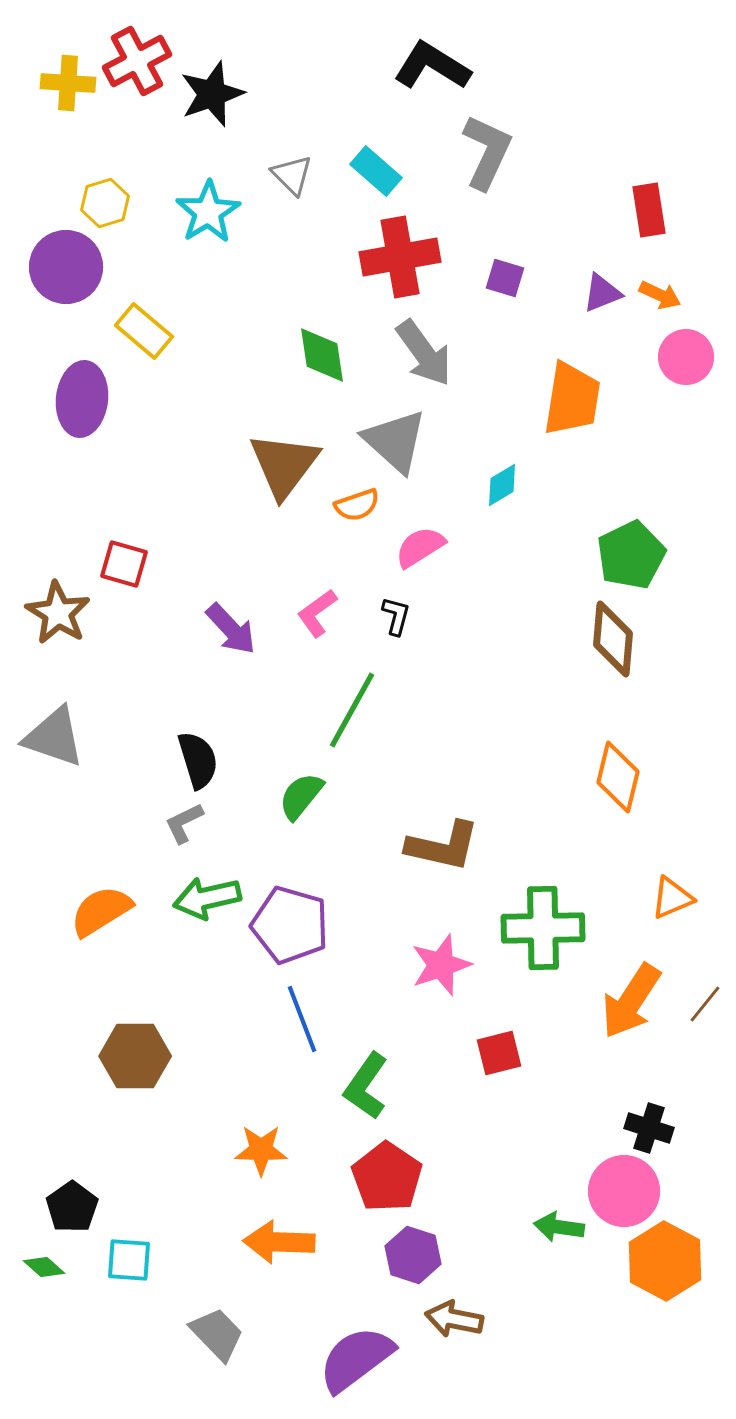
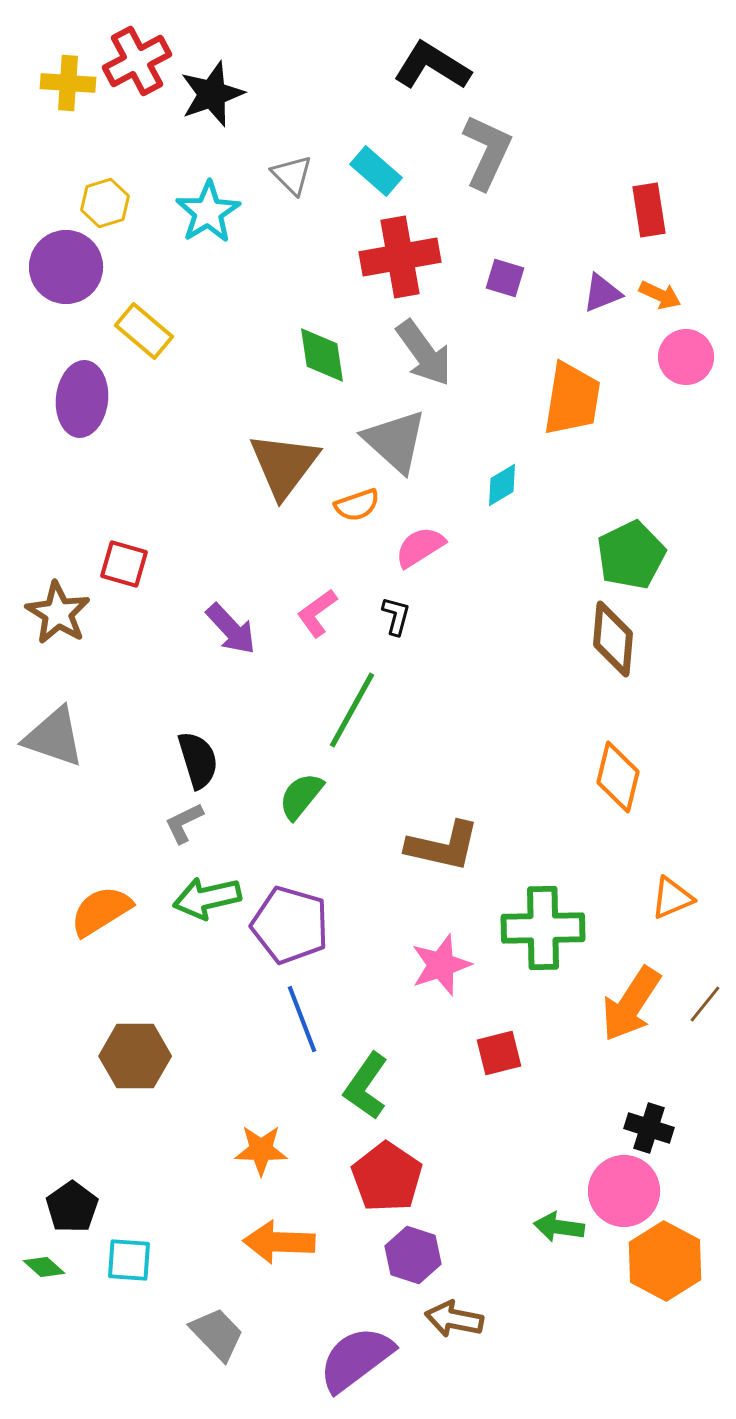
orange arrow at (631, 1001): moved 3 px down
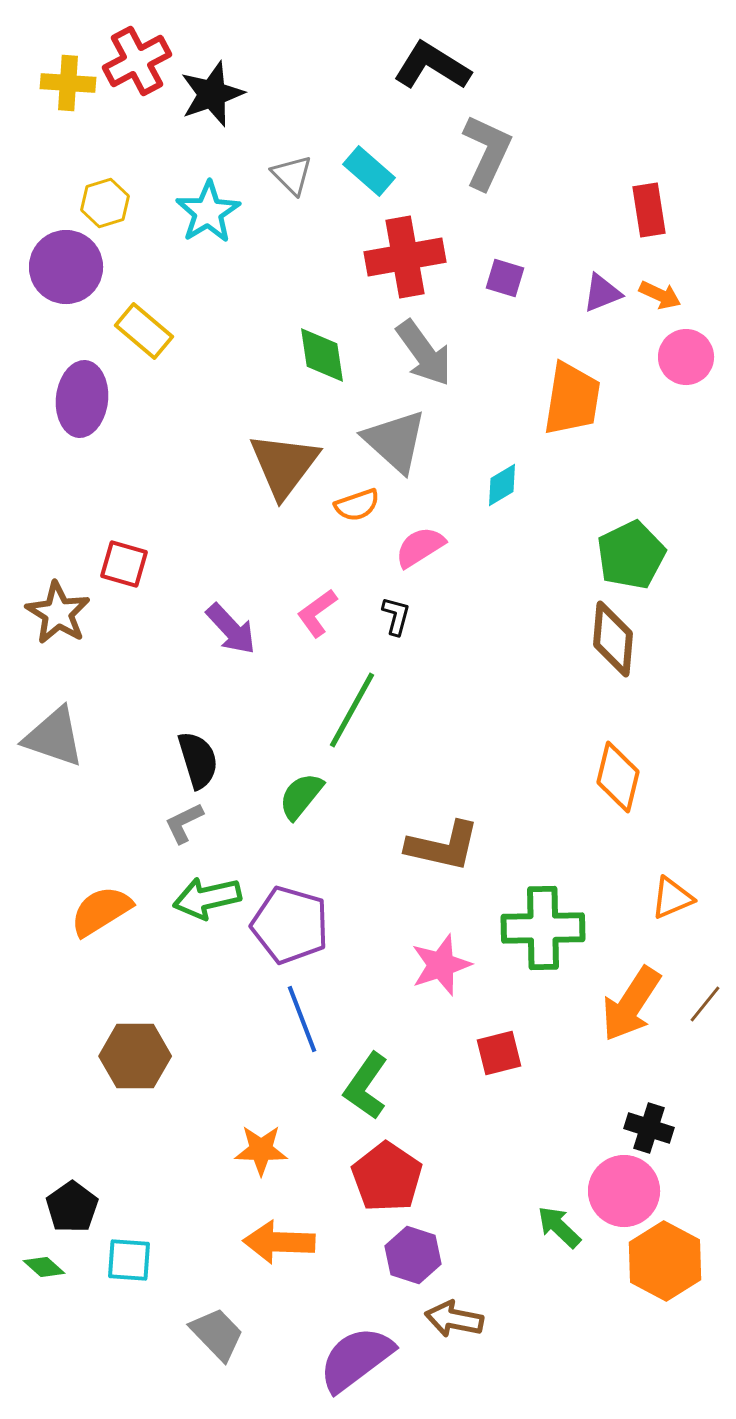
cyan rectangle at (376, 171): moved 7 px left
red cross at (400, 257): moved 5 px right
green arrow at (559, 1227): rotated 36 degrees clockwise
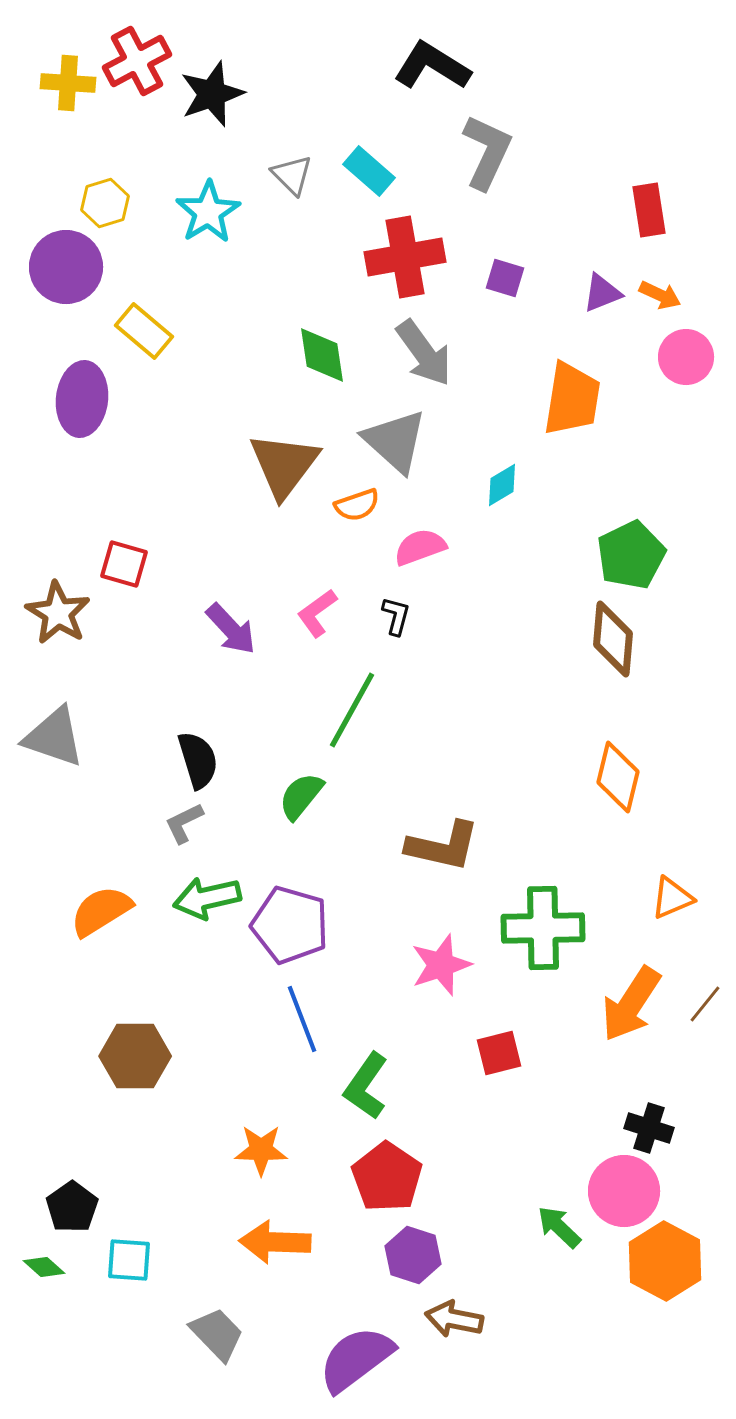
pink semicircle at (420, 547): rotated 12 degrees clockwise
orange arrow at (279, 1242): moved 4 px left
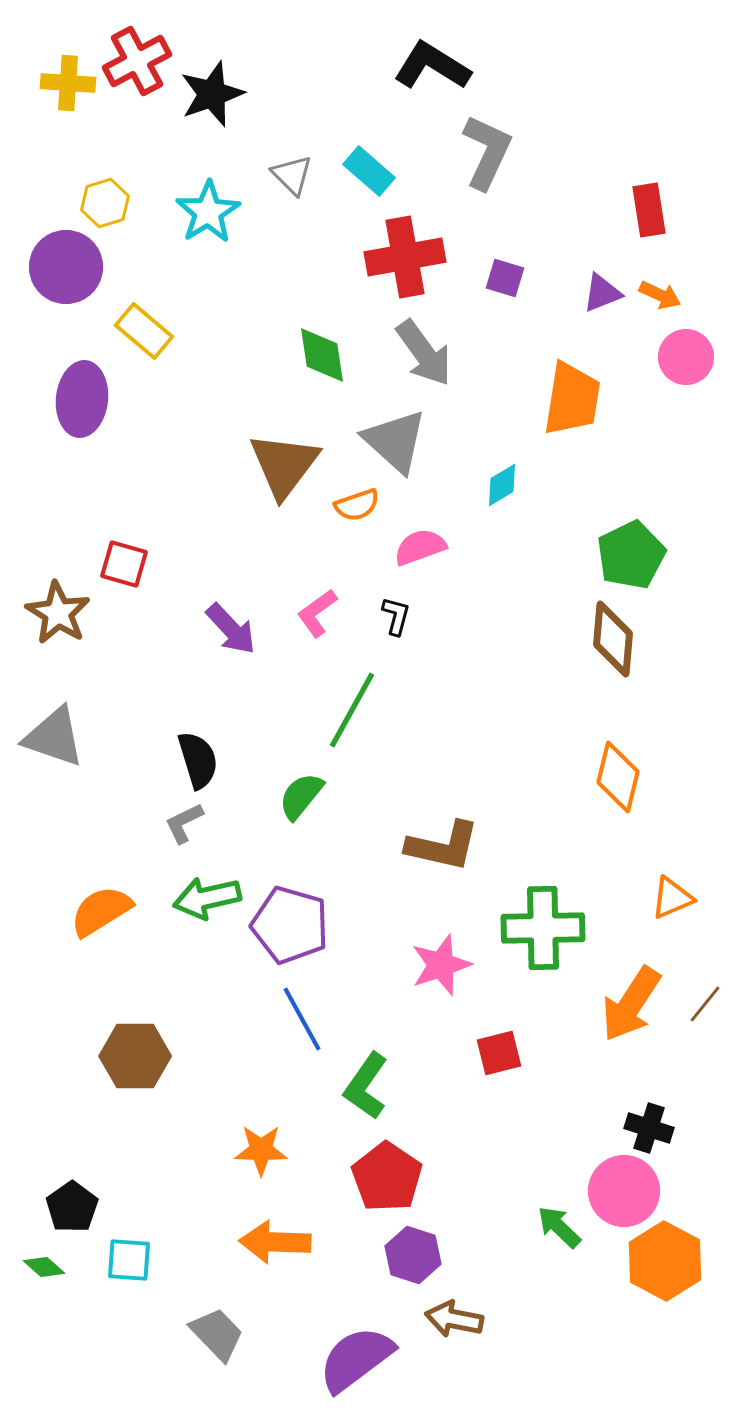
blue line at (302, 1019): rotated 8 degrees counterclockwise
